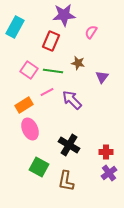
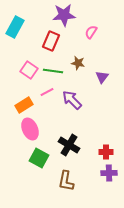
green square: moved 9 px up
purple cross: rotated 35 degrees clockwise
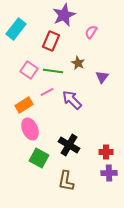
purple star: rotated 20 degrees counterclockwise
cyan rectangle: moved 1 px right, 2 px down; rotated 10 degrees clockwise
brown star: rotated 16 degrees clockwise
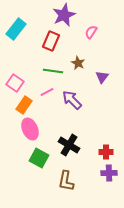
pink square: moved 14 px left, 13 px down
orange rectangle: rotated 24 degrees counterclockwise
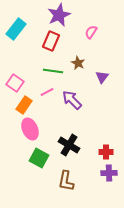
purple star: moved 5 px left
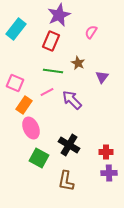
pink square: rotated 12 degrees counterclockwise
pink ellipse: moved 1 px right, 1 px up
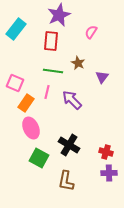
red rectangle: rotated 18 degrees counterclockwise
pink line: rotated 48 degrees counterclockwise
orange rectangle: moved 2 px right, 2 px up
red cross: rotated 16 degrees clockwise
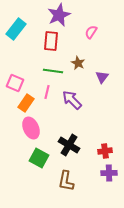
red cross: moved 1 px left, 1 px up; rotated 24 degrees counterclockwise
